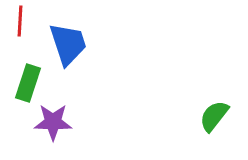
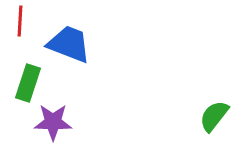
blue trapezoid: moved 1 px right; rotated 51 degrees counterclockwise
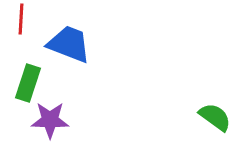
red line: moved 1 px right, 2 px up
green semicircle: moved 1 px right, 1 px down; rotated 88 degrees clockwise
purple star: moved 3 px left, 2 px up
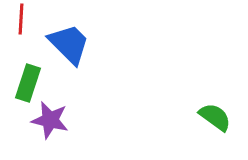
blue trapezoid: rotated 24 degrees clockwise
purple star: rotated 12 degrees clockwise
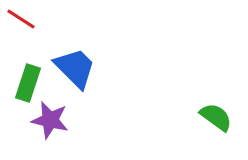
red line: rotated 60 degrees counterclockwise
blue trapezoid: moved 6 px right, 24 px down
green semicircle: moved 1 px right
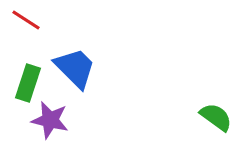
red line: moved 5 px right, 1 px down
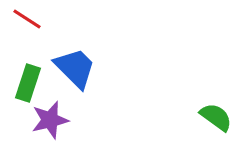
red line: moved 1 px right, 1 px up
purple star: rotated 27 degrees counterclockwise
